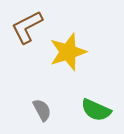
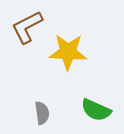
yellow star: rotated 21 degrees clockwise
gray semicircle: moved 3 px down; rotated 20 degrees clockwise
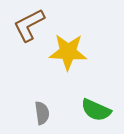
brown L-shape: moved 2 px right, 2 px up
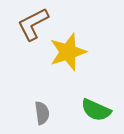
brown L-shape: moved 4 px right, 1 px up
yellow star: rotated 21 degrees counterclockwise
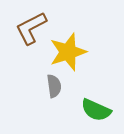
brown L-shape: moved 2 px left, 4 px down
gray semicircle: moved 12 px right, 27 px up
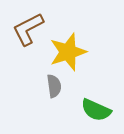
brown L-shape: moved 3 px left, 1 px down
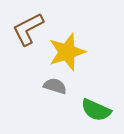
yellow star: moved 1 px left
gray semicircle: moved 1 px right; rotated 65 degrees counterclockwise
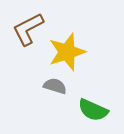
green semicircle: moved 3 px left
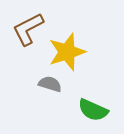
gray semicircle: moved 5 px left, 2 px up
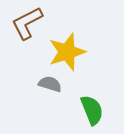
brown L-shape: moved 1 px left, 6 px up
green semicircle: moved 1 px left; rotated 136 degrees counterclockwise
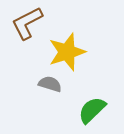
green semicircle: rotated 112 degrees counterclockwise
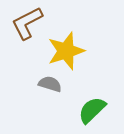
yellow star: moved 1 px left, 1 px up
